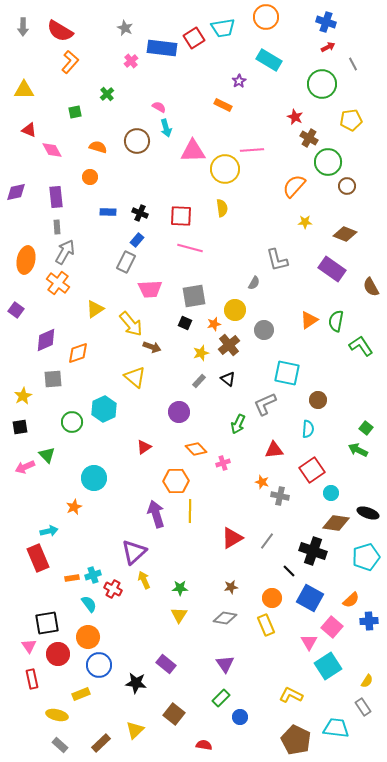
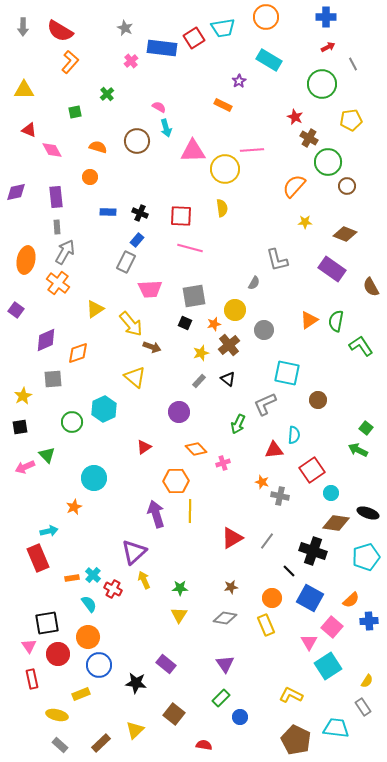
blue cross at (326, 22): moved 5 px up; rotated 18 degrees counterclockwise
cyan semicircle at (308, 429): moved 14 px left, 6 px down
cyan cross at (93, 575): rotated 28 degrees counterclockwise
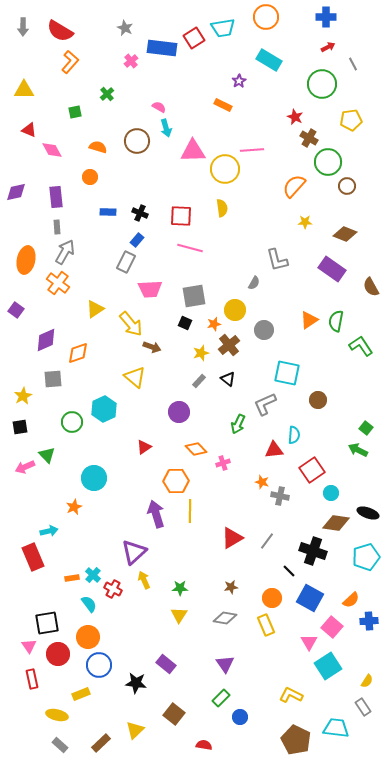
red rectangle at (38, 558): moved 5 px left, 1 px up
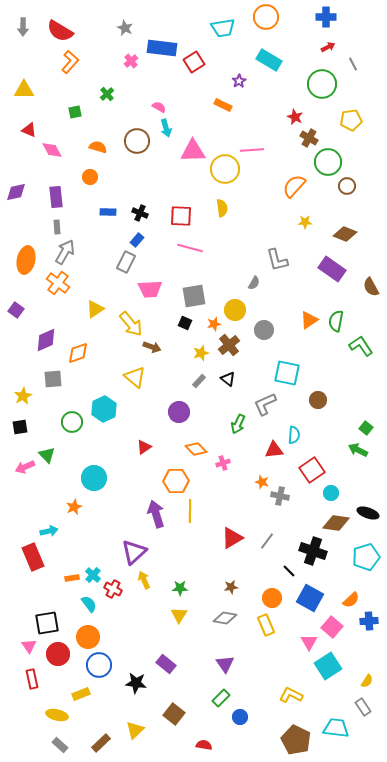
red square at (194, 38): moved 24 px down
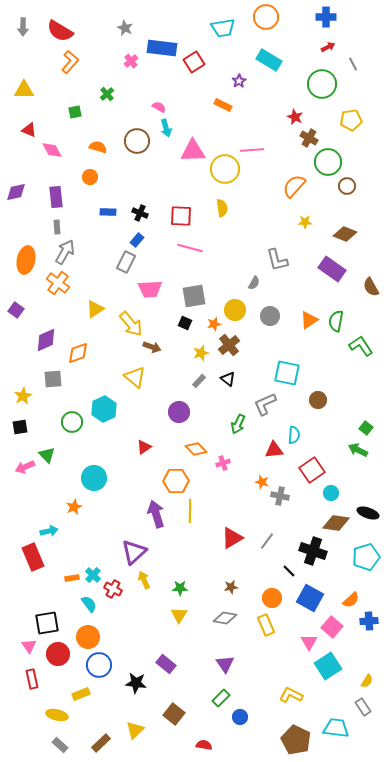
gray circle at (264, 330): moved 6 px right, 14 px up
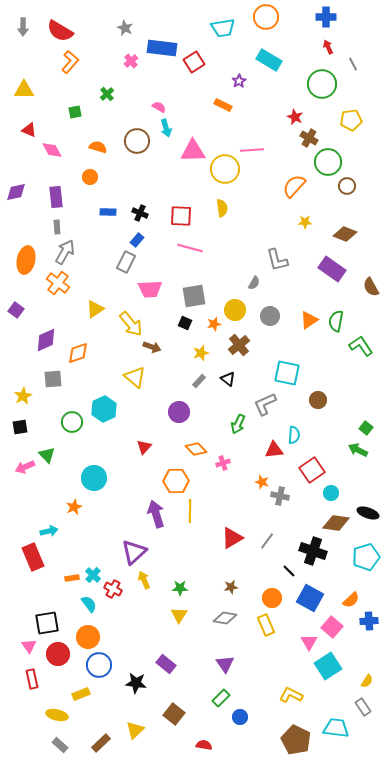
red arrow at (328, 47): rotated 88 degrees counterclockwise
brown cross at (229, 345): moved 10 px right
red triangle at (144, 447): rotated 14 degrees counterclockwise
